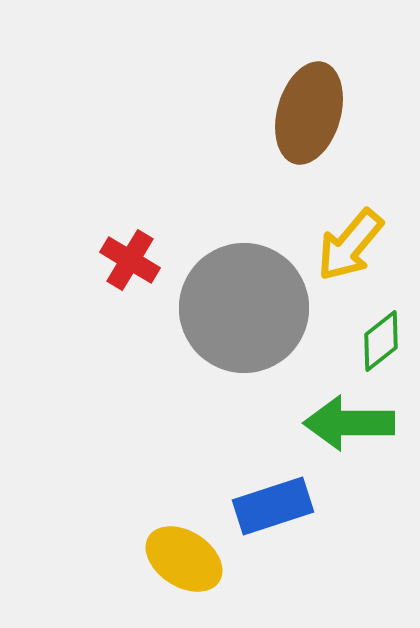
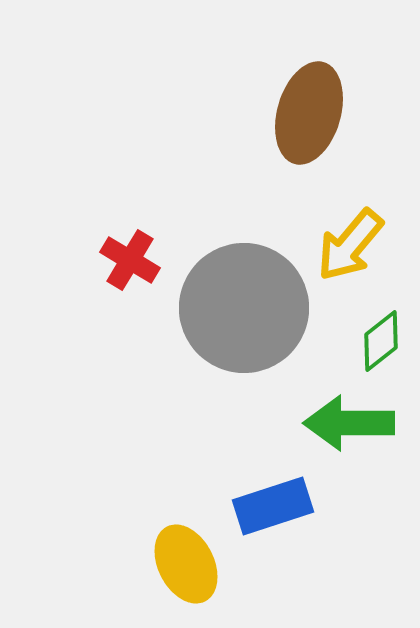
yellow ellipse: moved 2 px right, 5 px down; rotated 30 degrees clockwise
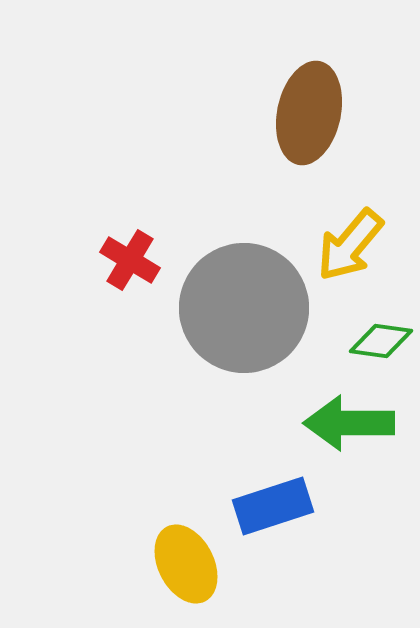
brown ellipse: rotated 4 degrees counterclockwise
green diamond: rotated 46 degrees clockwise
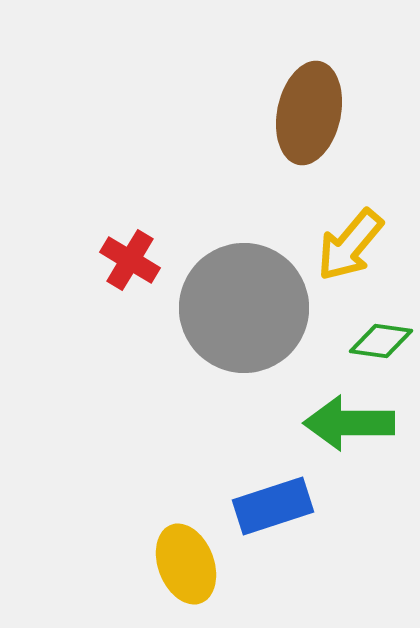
yellow ellipse: rotated 6 degrees clockwise
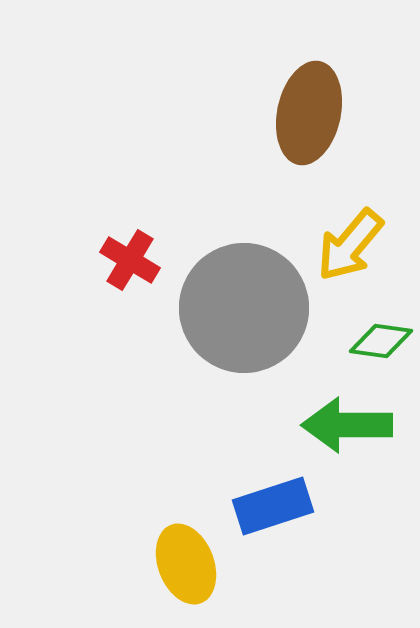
green arrow: moved 2 px left, 2 px down
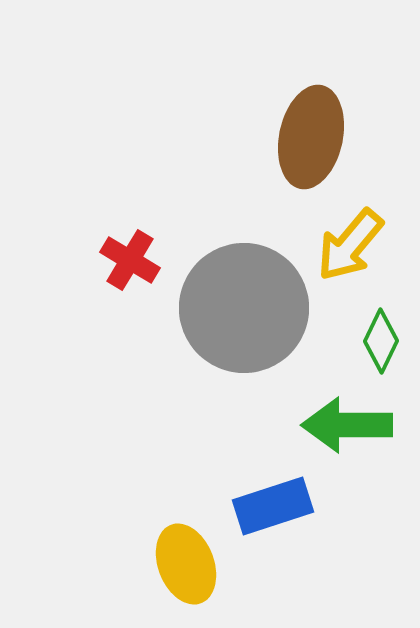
brown ellipse: moved 2 px right, 24 px down
green diamond: rotated 72 degrees counterclockwise
